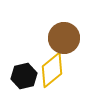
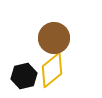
brown circle: moved 10 px left
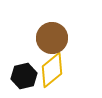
brown circle: moved 2 px left
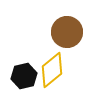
brown circle: moved 15 px right, 6 px up
